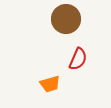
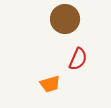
brown circle: moved 1 px left
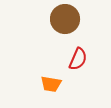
orange trapezoid: moved 1 px right; rotated 25 degrees clockwise
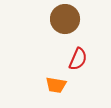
orange trapezoid: moved 5 px right, 1 px down
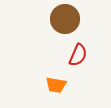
red semicircle: moved 4 px up
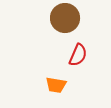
brown circle: moved 1 px up
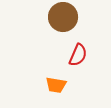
brown circle: moved 2 px left, 1 px up
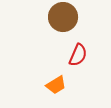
orange trapezoid: rotated 40 degrees counterclockwise
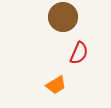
red semicircle: moved 1 px right, 2 px up
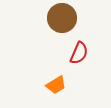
brown circle: moved 1 px left, 1 px down
